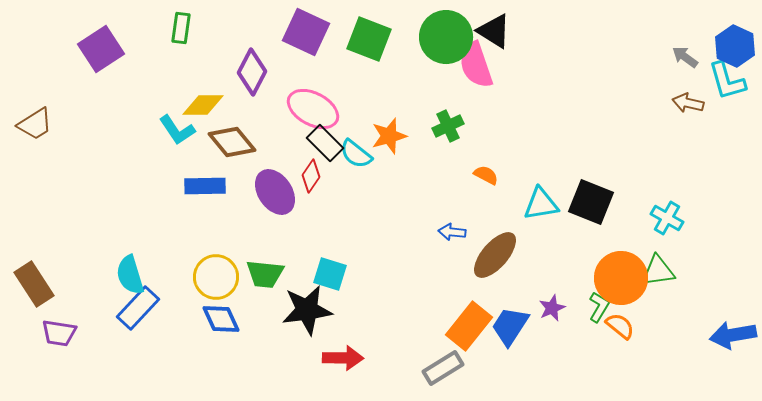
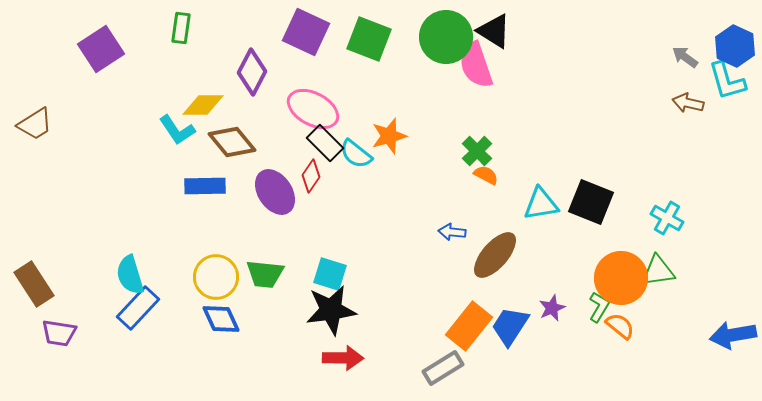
green cross at (448, 126): moved 29 px right, 25 px down; rotated 20 degrees counterclockwise
black star at (307, 310): moved 24 px right
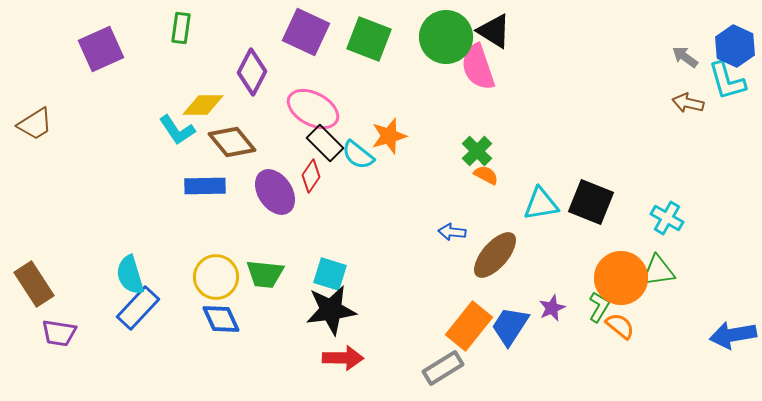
purple square at (101, 49): rotated 9 degrees clockwise
pink semicircle at (476, 65): moved 2 px right, 2 px down
cyan semicircle at (356, 154): moved 2 px right, 1 px down
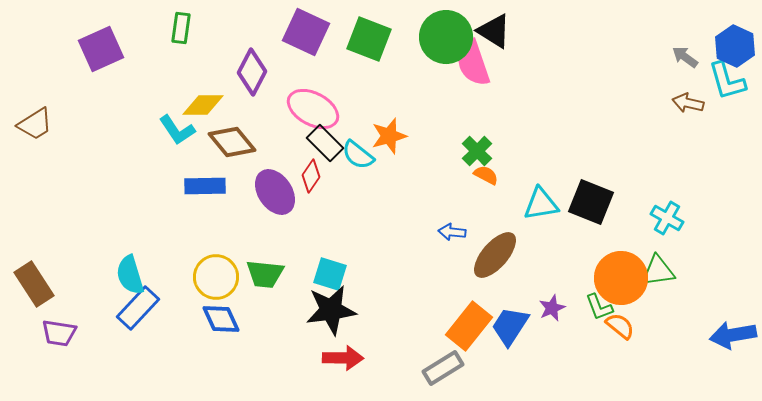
pink semicircle at (478, 67): moved 5 px left, 4 px up
green L-shape at (599, 307): rotated 128 degrees clockwise
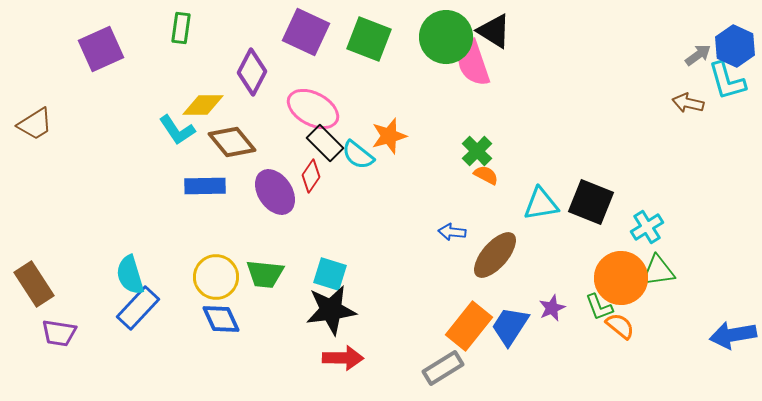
gray arrow at (685, 57): moved 13 px right, 2 px up; rotated 108 degrees clockwise
cyan cross at (667, 218): moved 20 px left, 9 px down; rotated 28 degrees clockwise
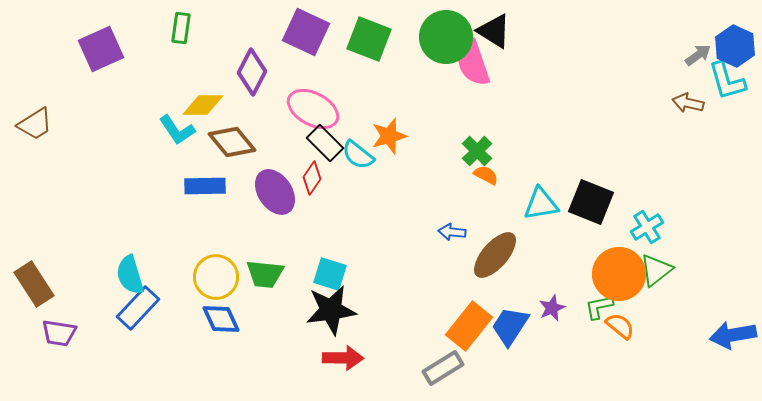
red diamond at (311, 176): moved 1 px right, 2 px down
green triangle at (658, 271): moved 2 px left, 1 px up; rotated 30 degrees counterclockwise
orange circle at (621, 278): moved 2 px left, 4 px up
green L-shape at (599, 307): rotated 100 degrees clockwise
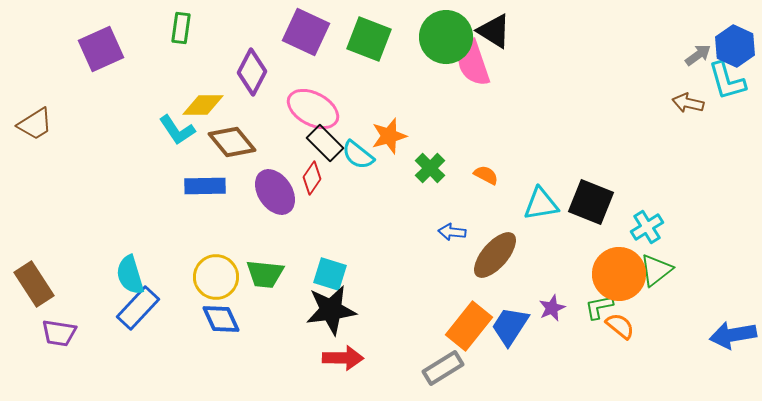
green cross at (477, 151): moved 47 px left, 17 px down
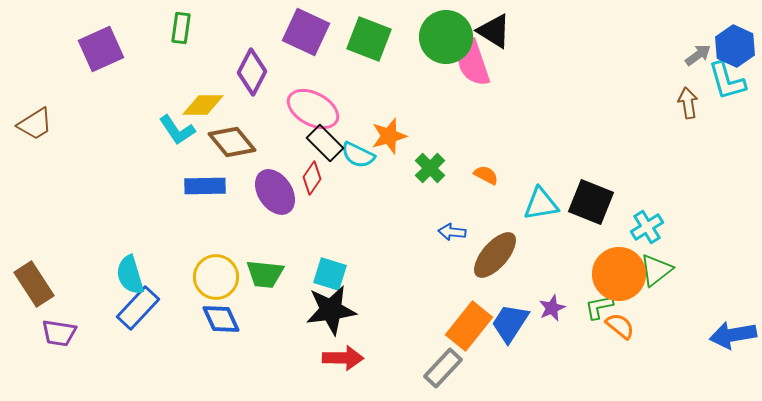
brown arrow at (688, 103): rotated 68 degrees clockwise
cyan semicircle at (358, 155): rotated 12 degrees counterclockwise
blue trapezoid at (510, 326): moved 3 px up
gray rectangle at (443, 368): rotated 15 degrees counterclockwise
